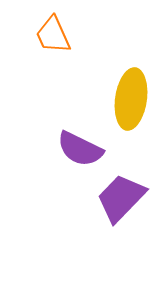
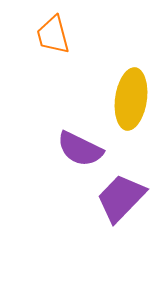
orange trapezoid: rotated 9 degrees clockwise
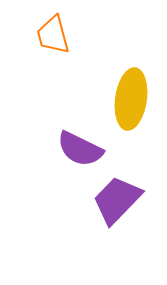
purple trapezoid: moved 4 px left, 2 px down
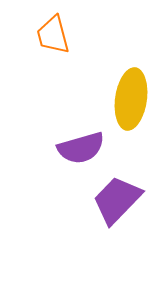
purple semicircle: moved 1 px right, 1 px up; rotated 42 degrees counterclockwise
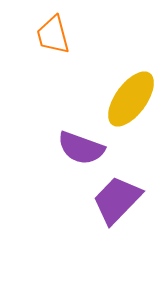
yellow ellipse: rotated 28 degrees clockwise
purple semicircle: rotated 36 degrees clockwise
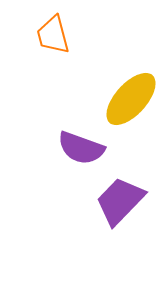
yellow ellipse: rotated 6 degrees clockwise
purple trapezoid: moved 3 px right, 1 px down
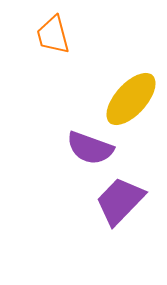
purple semicircle: moved 9 px right
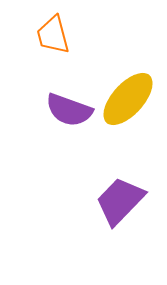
yellow ellipse: moved 3 px left
purple semicircle: moved 21 px left, 38 px up
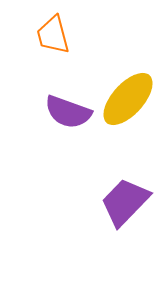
purple semicircle: moved 1 px left, 2 px down
purple trapezoid: moved 5 px right, 1 px down
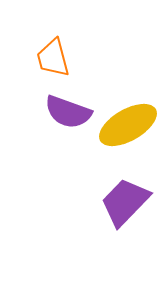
orange trapezoid: moved 23 px down
yellow ellipse: moved 26 px down; rotated 18 degrees clockwise
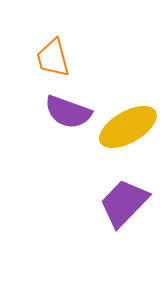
yellow ellipse: moved 2 px down
purple trapezoid: moved 1 px left, 1 px down
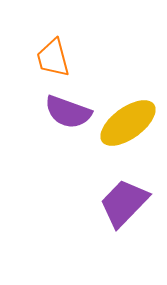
yellow ellipse: moved 4 px up; rotated 6 degrees counterclockwise
